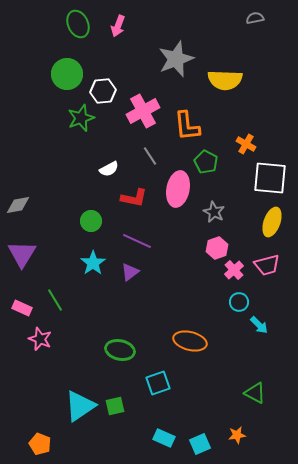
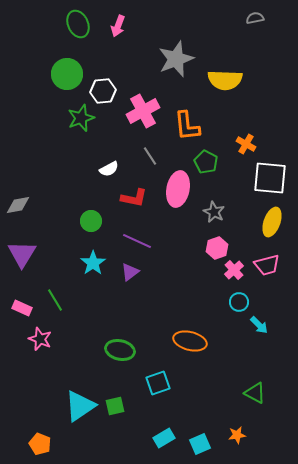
cyan rectangle at (164, 438): rotated 55 degrees counterclockwise
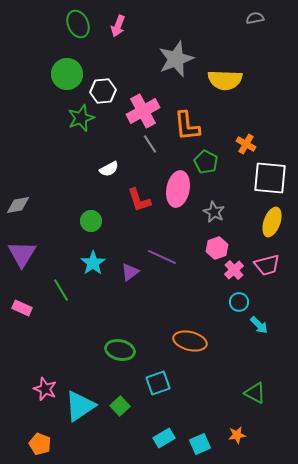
gray line at (150, 156): moved 12 px up
red L-shape at (134, 198): moved 5 px right, 2 px down; rotated 60 degrees clockwise
purple line at (137, 241): moved 25 px right, 16 px down
green line at (55, 300): moved 6 px right, 10 px up
pink star at (40, 339): moved 5 px right, 50 px down
green square at (115, 406): moved 5 px right; rotated 30 degrees counterclockwise
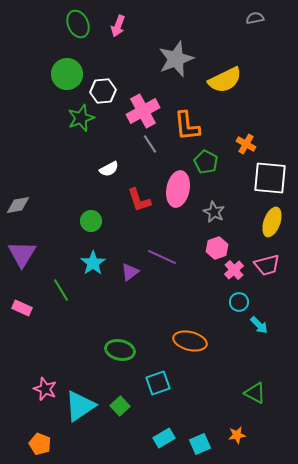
yellow semicircle at (225, 80): rotated 28 degrees counterclockwise
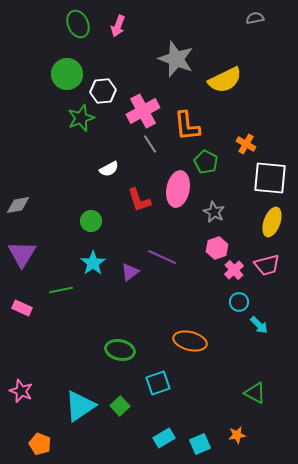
gray star at (176, 59): rotated 30 degrees counterclockwise
green line at (61, 290): rotated 70 degrees counterclockwise
pink star at (45, 389): moved 24 px left, 2 px down
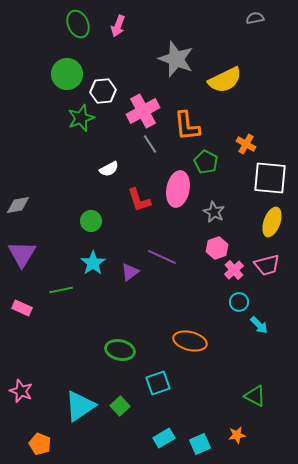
green triangle at (255, 393): moved 3 px down
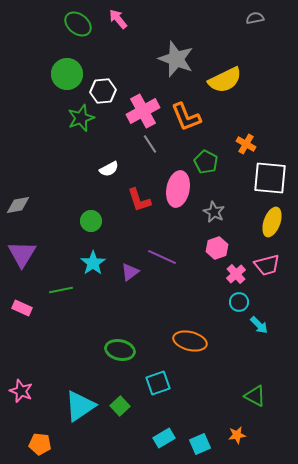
green ellipse at (78, 24): rotated 28 degrees counterclockwise
pink arrow at (118, 26): moved 7 px up; rotated 120 degrees clockwise
orange L-shape at (187, 126): moved 1 px left, 9 px up; rotated 16 degrees counterclockwise
pink cross at (234, 270): moved 2 px right, 4 px down
orange pentagon at (40, 444): rotated 15 degrees counterclockwise
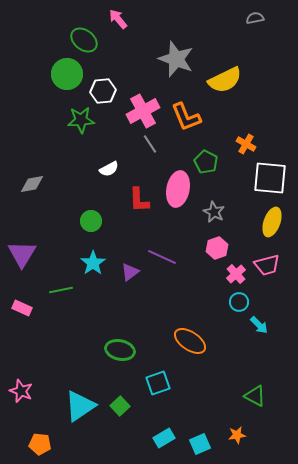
green ellipse at (78, 24): moved 6 px right, 16 px down
green star at (81, 118): moved 2 px down; rotated 16 degrees clockwise
red L-shape at (139, 200): rotated 16 degrees clockwise
gray diamond at (18, 205): moved 14 px right, 21 px up
orange ellipse at (190, 341): rotated 20 degrees clockwise
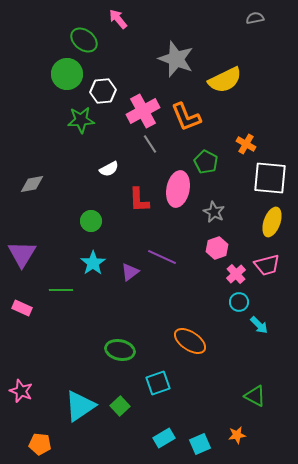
green line at (61, 290): rotated 10 degrees clockwise
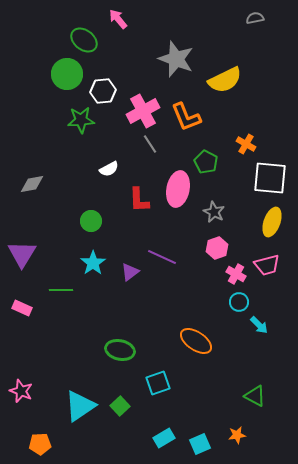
pink cross at (236, 274): rotated 18 degrees counterclockwise
orange ellipse at (190, 341): moved 6 px right
orange pentagon at (40, 444): rotated 10 degrees counterclockwise
